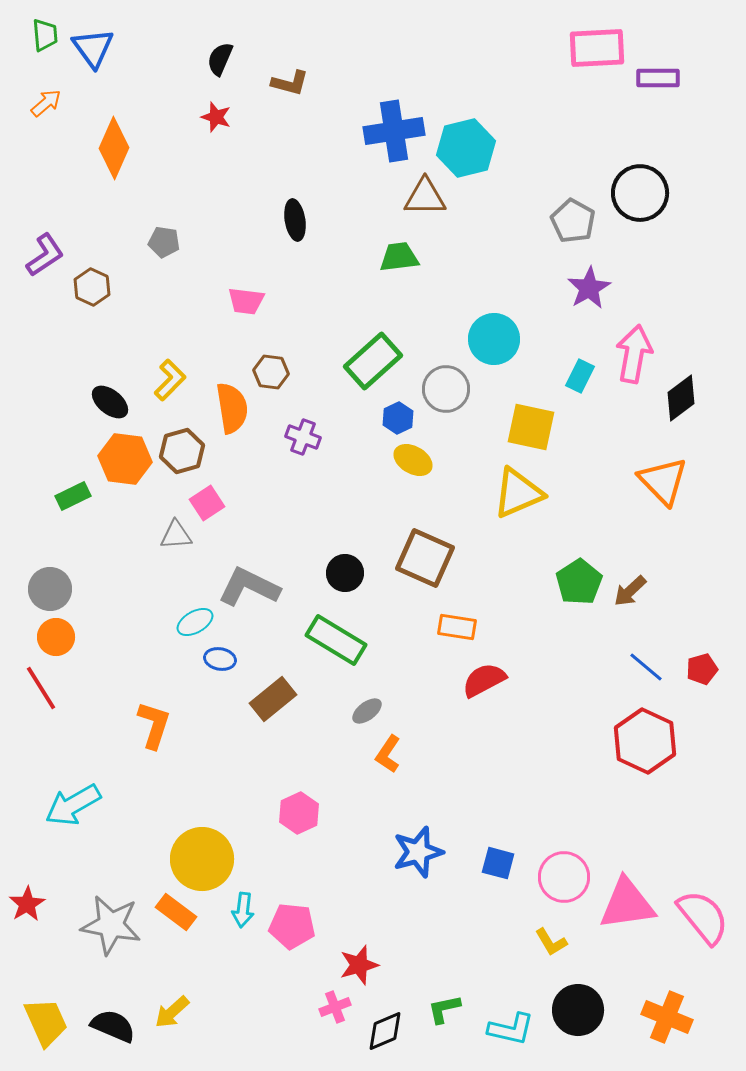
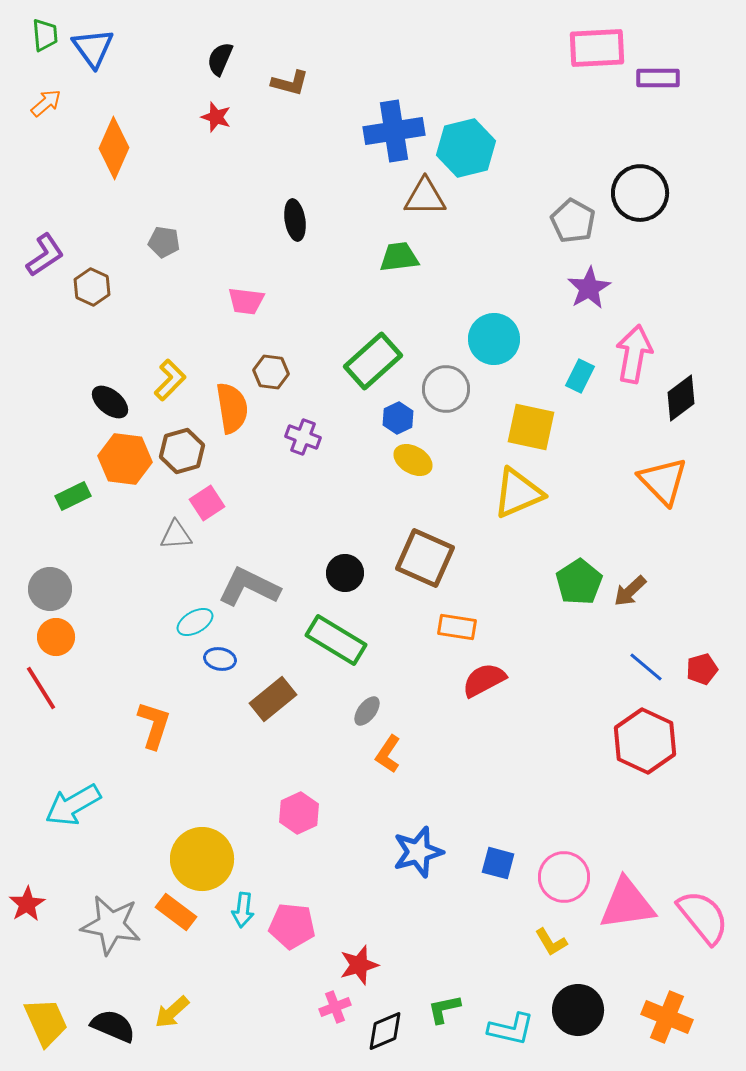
gray ellipse at (367, 711): rotated 16 degrees counterclockwise
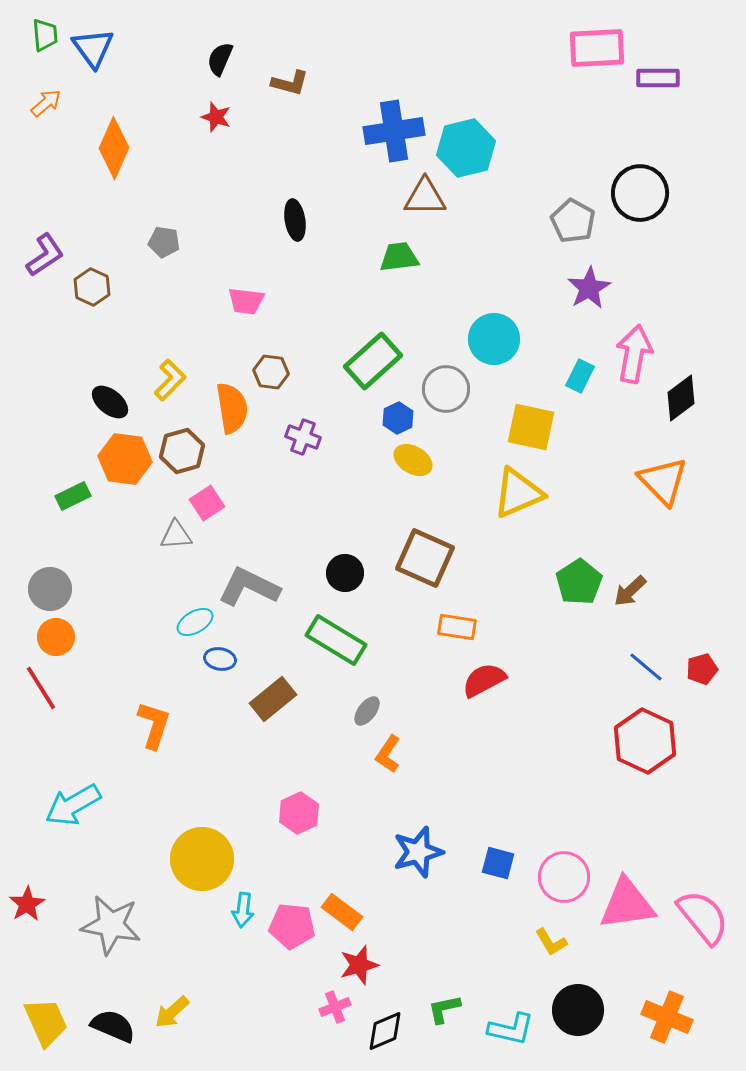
orange rectangle at (176, 912): moved 166 px right
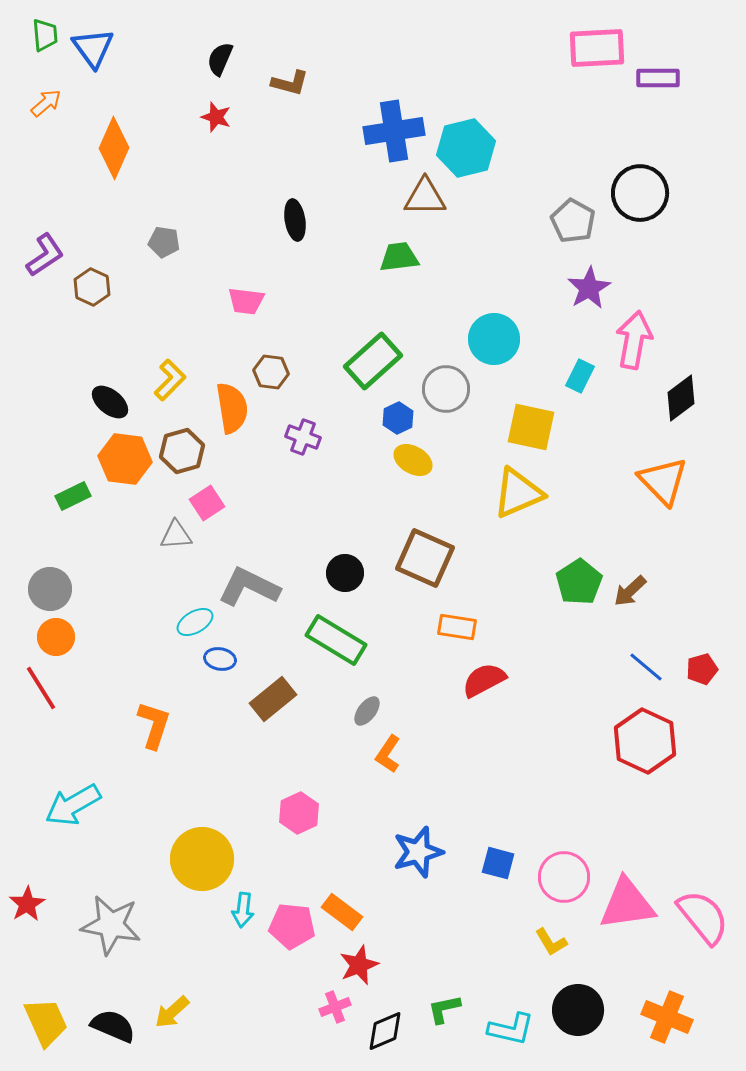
pink arrow at (634, 354): moved 14 px up
red star at (359, 965): rotated 6 degrees counterclockwise
